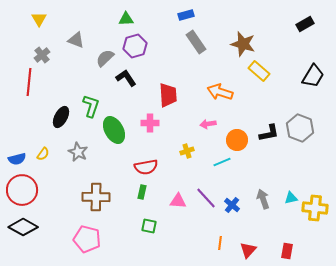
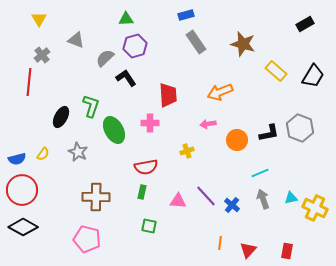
yellow rectangle at (259, 71): moved 17 px right
orange arrow at (220, 92): rotated 40 degrees counterclockwise
cyan line at (222, 162): moved 38 px right, 11 px down
purple line at (206, 198): moved 2 px up
yellow cross at (315, 208): rotated 20 degrees clockwise
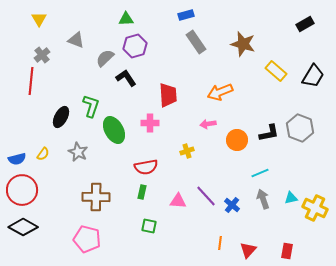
red line at (29, 82): moved 2 px right, 1 px up
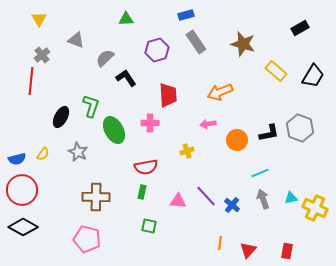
black rectangle at (305, 24): moved 5 px left, 4 px down
purple hexagon at (135, 46): moved 22 px right, 4 px down
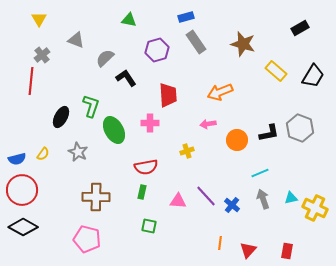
blue rectangle at (186, 15): moved 2 px down
green triangle at (126, 19): moved 3 px right, 1 px down; rotated 14 degrees clockwise
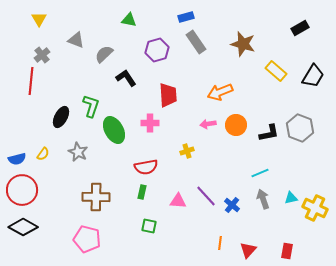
gray semicircle at (105, 58): moved 1 px left, 4 px up
orange circle at (237, 140): moved 1 px left, 15 px up
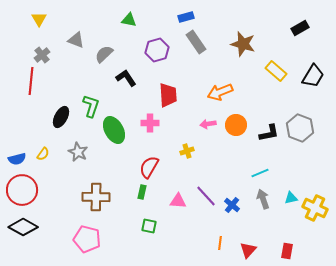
red semicircle at (146, 167): moved 3 px right; rotated 130 degrees clockwise
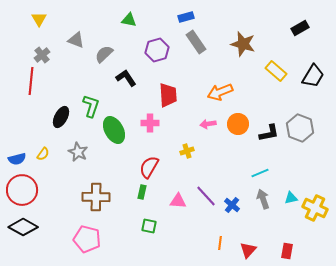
orange circle at (236, 125): moved 2 px right, 1 px up
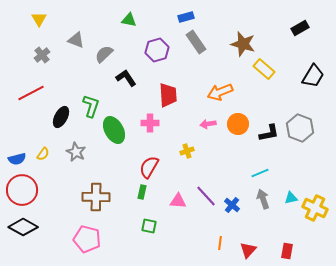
yellow rectangle at (276, 71): moved 12 px left, 2 px up
red line at (31, 81): moved 12 px down; rotated 56 degrees clockwise
gray star at (78, 152): moved 2 px left
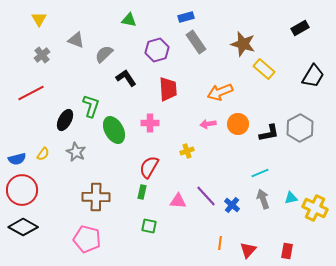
red trapezoid at (168, 95): moved 6 px up
black ellipse at (61, 117): moved 4 px right, 3 px down
gray hexagon at (300, 128): rotated 12 degrees clockwise
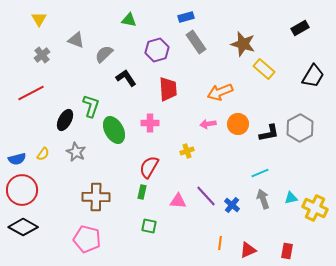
red triangle at (248, 250): rotated 24 degrees clockwise
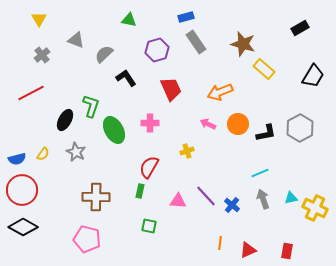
red trapezoid at (168, 89): moved 3 px right; rotated 20 degrees counterclockwise
pink arrow at (208, 124): rotated 35 degrees clockwise
black L-shape at (269, 133): moved 3 px left
green rectangle at (142, 192): moved 2 px left, 1 px up
